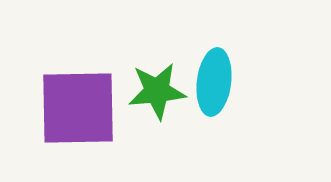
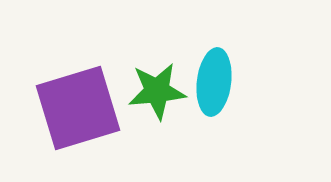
purple square: rotated 16 degrees counterclockwise
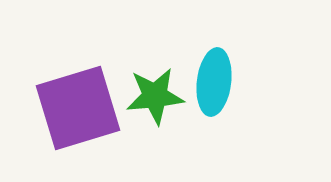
green star: moved 2 px left, 5 px down
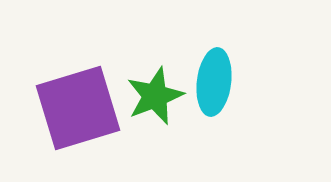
green star: rotated 16 degrees counterclockwise
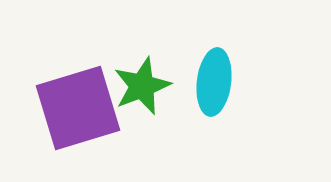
green star: moved 13 px left, 10 px up
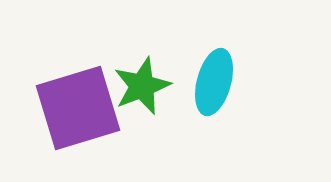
cyan ellipse: rotated 8 degrees clockwise
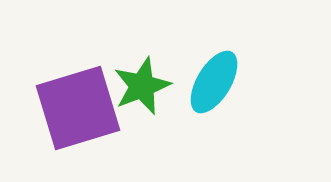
cyan ellipse: rotated 16 degrees clockwise
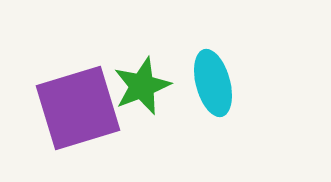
cyan ellipse: moved 1 px left, 1 px down; rotated 46 degrees counterclockwise
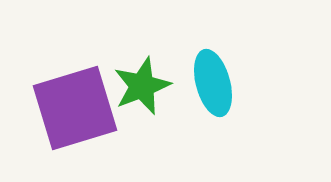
purple square: moved 3 px left
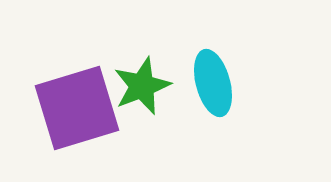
purple square: moved 2 px right
